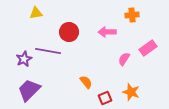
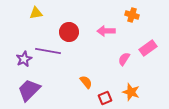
orange cross: rotated 24 degrees clockwise
pink arrow: moved 1 px left, 1 px up
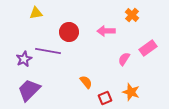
orange cross: rotated 24 degrees clockwise
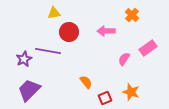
yellow triangle: moved 18 px right
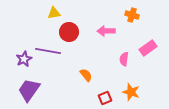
orange cross: rotated 24 degrees counterclockwise
pink semicircle: rotated 24 degrees counterclockwise
orange semicircle: moved 7 px up
purple trapezoid: rotated 10 degrees counterclockwise
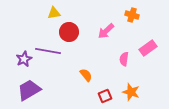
pink arrow: rotated 42 degrees counterclockwise
purple trapezoid: rotated 25 degrees clockwise
red square: moved 2 px up
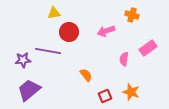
pink arrow: rotated 24 degrees clockwise
purple star: moved 1 px left, 1 px down; rotated 21 degrees clockwise
purple trapezoid: rotated 10 degrees counterclockwise
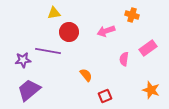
orange star: moved 20 px right, 2 px up
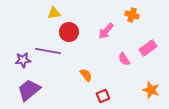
pink arrow: rotated 30 degrees counterclockwise
pink semicircle: rotated 40 degrees counterclockwise
red square: moved 2 px left
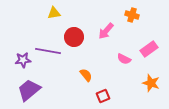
red circle: moved 5 px right, 5 px down
pink rectangle: moved 1 px right, 1 px down
pink semicircle: rotated 32 degrees counterclockwise
orange star: moved 7 px up
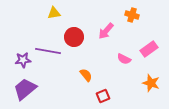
purple trapezoid: moved 4 px left, 1 px up
